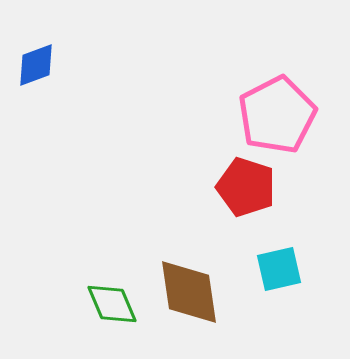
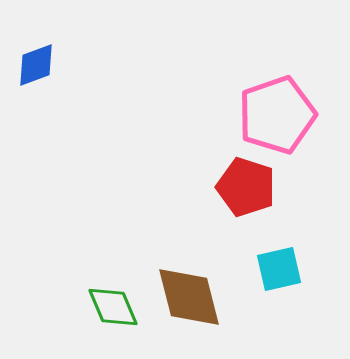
pink pentagon: rotated 8 degrees clockwise
brown diamond: moved 5 px down; rotated 6 degrees counterclockwise
green diamond: moved 1 px right, 3 px down
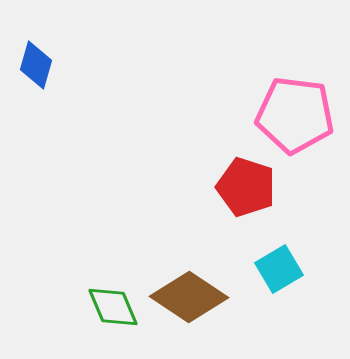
blue diamond: rotated 54 degrees counterclockwise
pink pentagon: moved 18 px right; rotated 26 degrees clockwise
cyan square: rotated 18 degrees counterclockwise
brown diamond: rotated 42 degrees counterclockwise
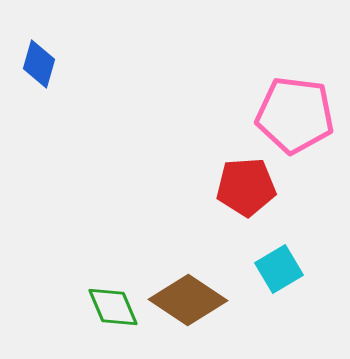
blue diamond: moved 3 px right, 1 px up
red pentagon: rotated 22 degrees counterclockwise
brown diamond: moved 1 px left, 3 px down
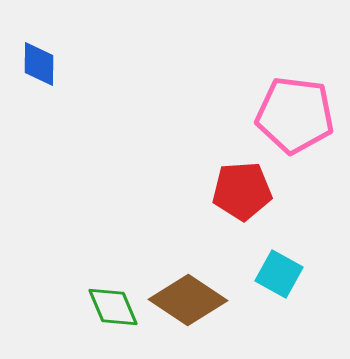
blue diamond: rotated 15 degrees counterclockwise
red pentagon: moved 4 px left, 4 px down
cyan square: moved 5 px down; rotated 30 degrees counterclockwise
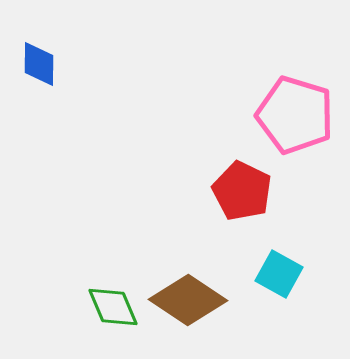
pink pentagon: rotated 10 degrees clockwise
red pentagon: rotated 30 degrees clockwise
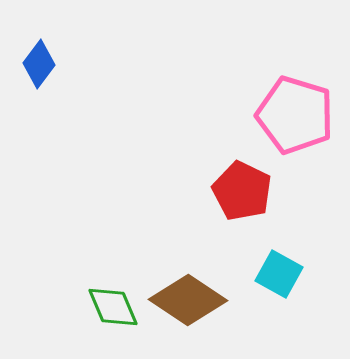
blue diamond: rotated 36 degrees clockwise
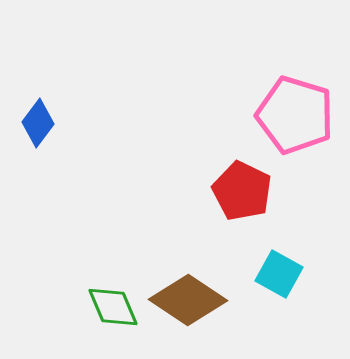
blue diamond: moved 1 px left, 59 px down
